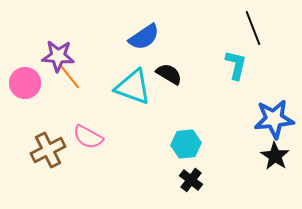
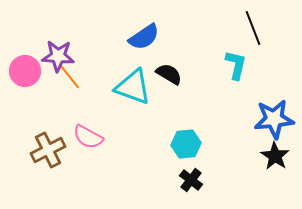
pink circle: moved 12 px up
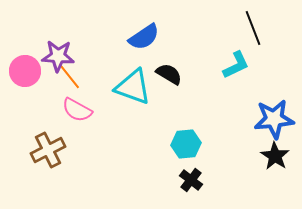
cyan L-shape: rotated 52 degrees clockwise
pink semicircle: moved 11 px left, 27 px up
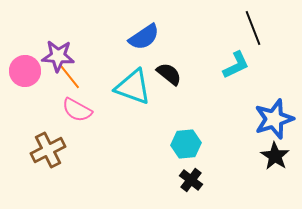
black semicircle: rotated 8 degrees clockwise
blue star: rotated 12 degrees counterclockwise
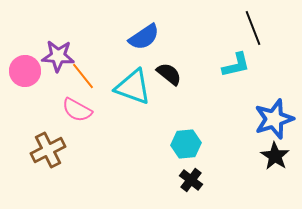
cyan L-shape: rotated 12 degrees clockwise
orange line: moved 14 px right
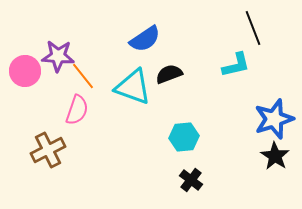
blue semicircle: moved 1 px right, 2 px down
black semicircle: rotated 60 degrees counterclockwise
pink semicircle: rotated 100 degrees counterclockwise
cyan hexagon: moved 2 px left, 7 px up
